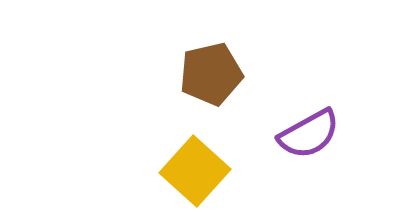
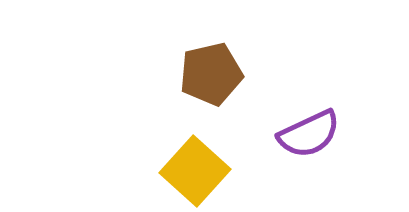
purple semicircle: rotated 4 degrees clockwise
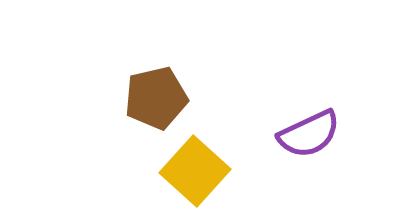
brown pentagon: moved 55 px left, 24 px down
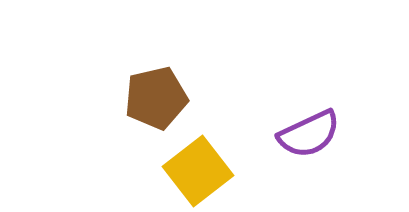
yellow square: moved 3 px right; rotated 10 degrees clockwise
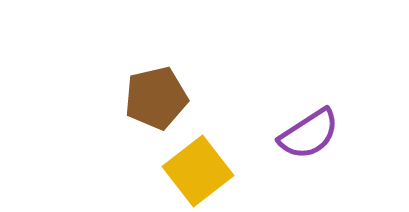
purple semicircle: rotated 8 degrees counterclockwise
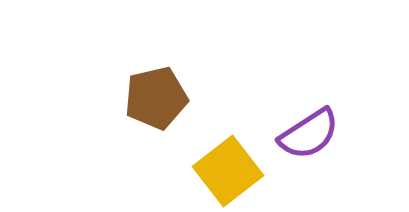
yellow square: moved 30 px right
